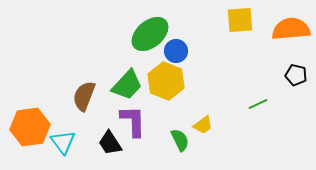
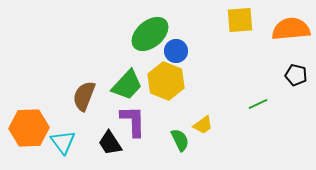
orange hexagon: moved 1 px left, 1 px down; rotated 6 degrees clockwise
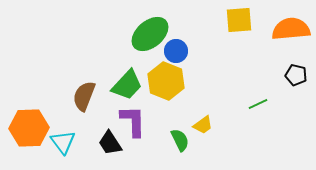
yellow square: moved 1 px left
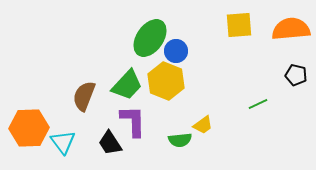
yellow square: moved 5 px down
green ellipse: moved 4 px down; rotated 15 degrees counterclockwise
green semicircle: rotated 110 degrees clockwise
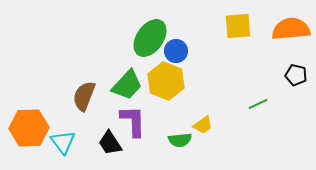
yellow square: moved 1 px left, 1 px down
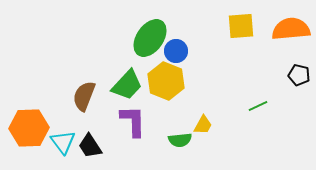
yellow square: moved 3 px right
black pentagon: moved 3 px right
green line: moved 2 px down
yellow trapezoid: rotated 25 degrees counterclockwise
black trapezoid: moved 20 px left, 3 px down
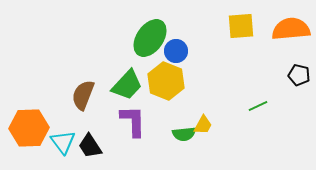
brown semicircle: moved 1 px left, 1 px up
green semicircle: moved 4 px right, 6 px up
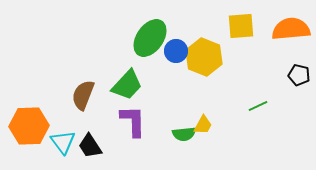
yellow hexagon: moved 38 px right, 24 px up
orange hexagon: moved 2 px up
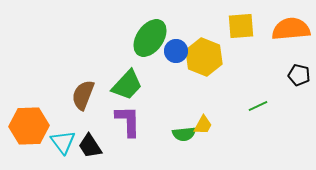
purple L-shape: moved 5 px left
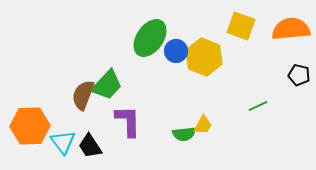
yellow square: rotated 24 degrees clockwise
green trapezoid: moved 20 px left
orange hexagon: moved 1 px right
